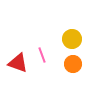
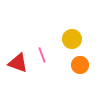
orange circle: moved 7 px right, 1 px down
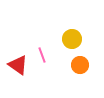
red triangle: moved 2 px down; rotated 15 degrees clockwise
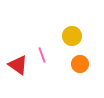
yellow circle: moved 3 px up
orange circle: moved 1 px up
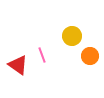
orange circle: moved 10 px right, 8 px up
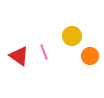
pink line: moved 2 px right, 3 px up
red triangle: moved 1 px right, 9 px up
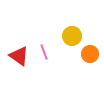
orange circle: moved 2 px up
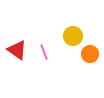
yellow circle: moved 1 px right
red triangle: moved 2 px left, 6 px up
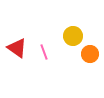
red triangle: moved 2 px up
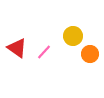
pink line: rotated 63 degrees clockwise
